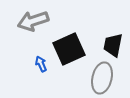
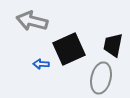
gray arrow: moved 1 px left; rotated 32 degrees clockwise
blue arrow: rotated 63 degrees counterclockwise
gray ellipse: moved 1 px left
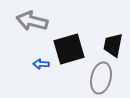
black square: rotated 8 degrees clockwise
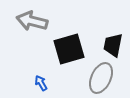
blue arrow: moved 19 px down; rotated 56 degrees clockwise
gray ellipse: rotated 12 degrees clockwise
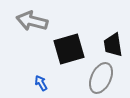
black trapezoid: rotated 20 degrees counterclockwise
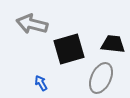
gray arrow: moved 3 px down
black trapezoid: moved 1 px up; rotated 105 degrees clockwise
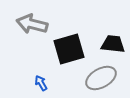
gray ellipse: rotated 36 degrees clockwise
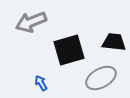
gray arrow: moved 1 px left, 2 px up; rotated 36 degrees counterclockwise
black trapezoid: moved 1 px right, 2 px up
black square: moved 1 px down
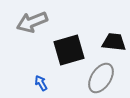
gray arrow: moved 1 px right
gray ellipse: rotated 28 degrees counterclockwise
